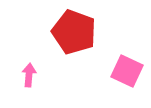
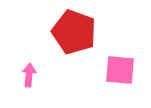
pink square: moved 7 px left, 1 px up; rotated 20 degrees counterclockwise
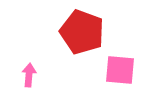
red pentagon: moved 8 px right
